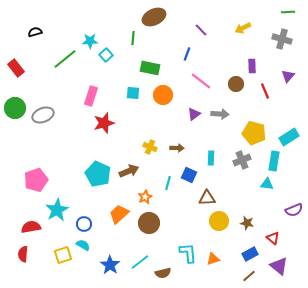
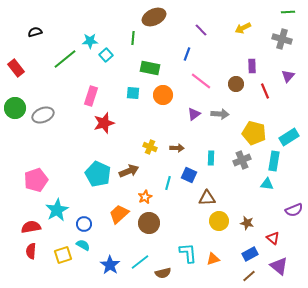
red semicircle at (23, 254): moved 8 px right, 3 px up
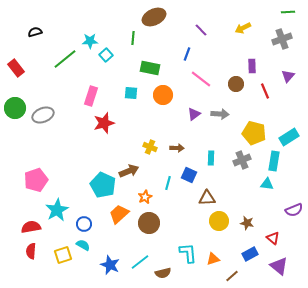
gray cross at (282, 39): rotated 36 degrees counterclockwise
pink line at (201, 81): moved 2 px up
cyan square at (133, 93): moved 2 px left
cyan pentagon at (98, 174): moved 5 px right, 11 px down
blue star at (110, 265): rotated 12 degrees counterclockwise
brown line at (249, 276): moved 17 px left
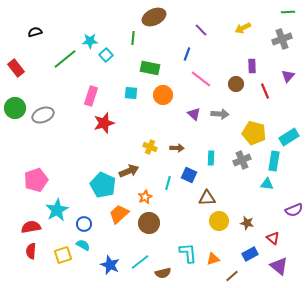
purple triangle at (194, 114): rotated 40 degrees counterclockwise
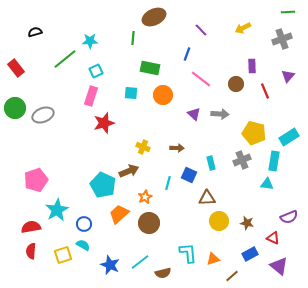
cyan square at (106, 55): moved 10 px left, 16 px down; rotated 16 degrees clockwise
yellow cross at (150, 147): moved 7 px left
cyan rectangle at (211, 158): moved 5 px down; rotated 16 degrees counterclockwise
purple semicircle at (294, 210): moved 5 px left, 7 px down
red triangle at (273, 238): rotated 16 degrees counterclockwise
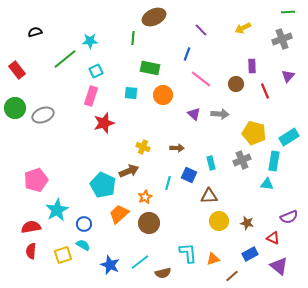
red rectangle at (16, 68): moved 1 px right, 2 px down
brown triangle at (207, 198): moved 2 px right, 2 px up
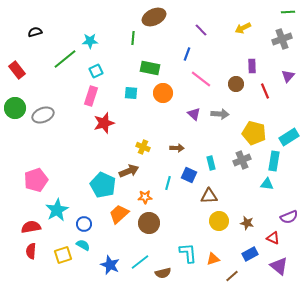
orange circle at (163, 95): moved 2 px up
orange star at (145, 197): rotated 24 degrees clockwise
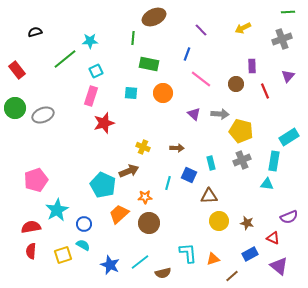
green rectangle at (150, 68): moved 1 px left, 4 px up
yellow pentagon at (254, 133): moved 13 px left, 2 px up
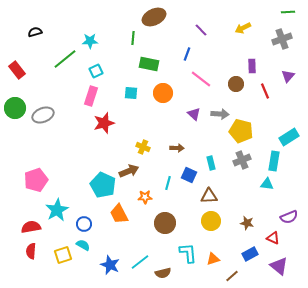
orange trapezoid at (119, 214): rotated 75 degrees counterclockwise
yellow circle at (219, 221): moved 8 px left
brown circle at (149, 223): moved 16 px right
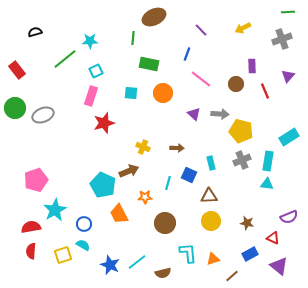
cyan rectangle at (274, 161): moved 6 px left
cyan star at (57, 210): moved 2 px left
cyan line at (140, 262): moved 3 px left
